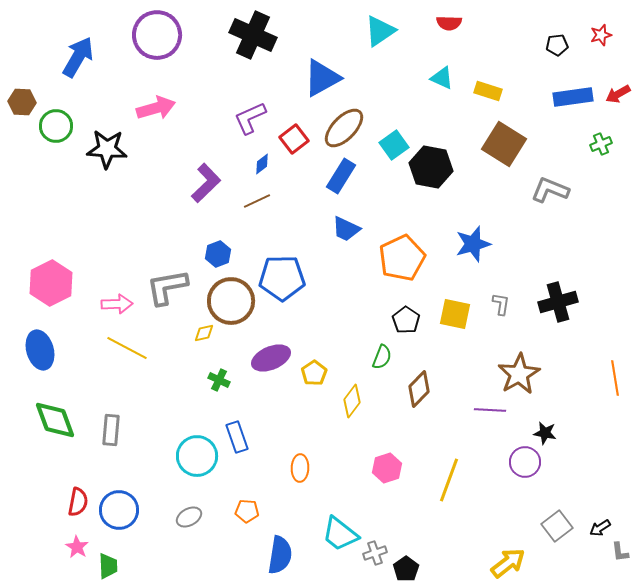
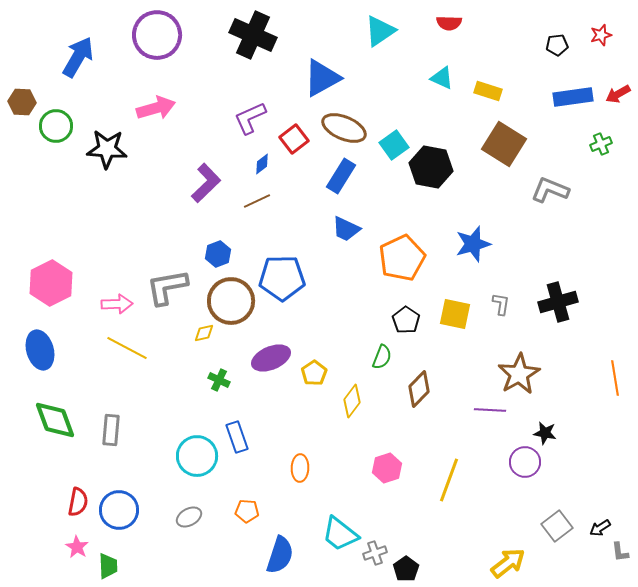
brown ellipse at (344, 128): rotated 69 degrees clockwise
blue semicircle at (280, 555): rotated 9 degrees clockwise
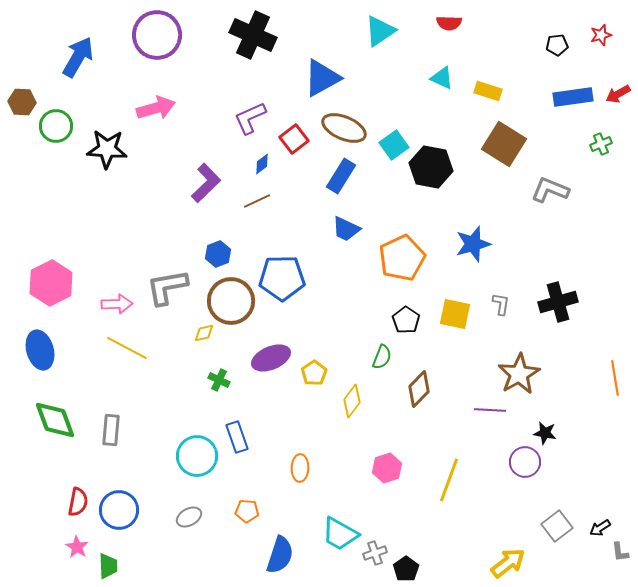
cyan trapezoid at (340, 534): rotated 9 degrees counterclockwise
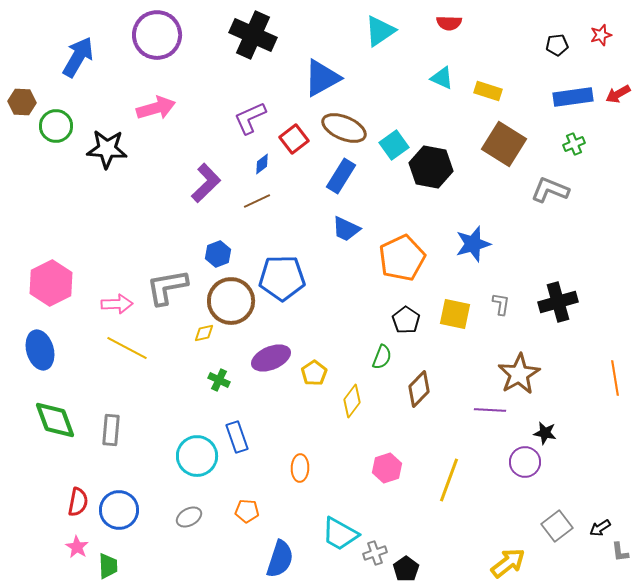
green cross at (601, 144): moved 27 px left
blue semicircle at (280, 555): moved 4 px down
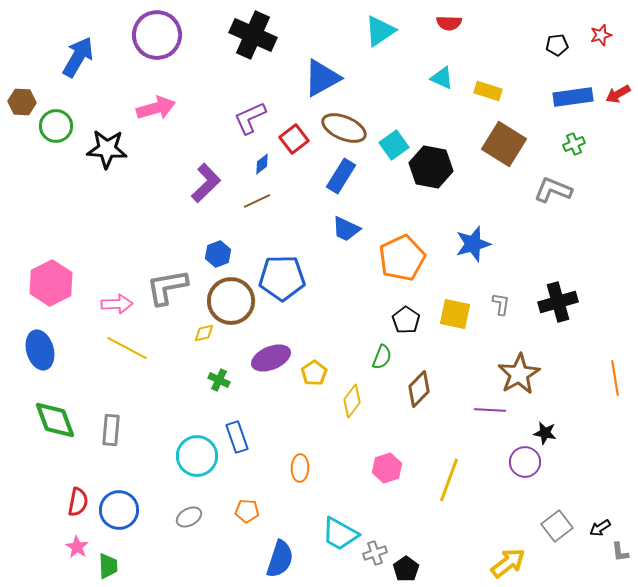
gray L-shape at (550, 190): moved 3 px right
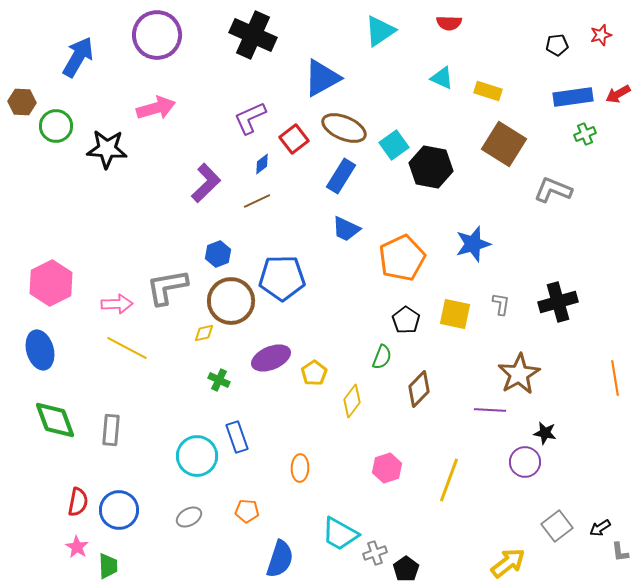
green cross at (574, 144): moved 11 px right, 10 px up
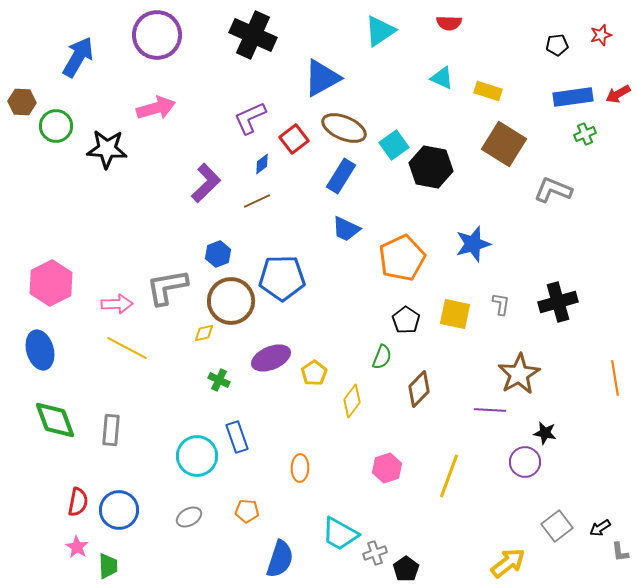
yellow line at (449, 480): moved 4 px up
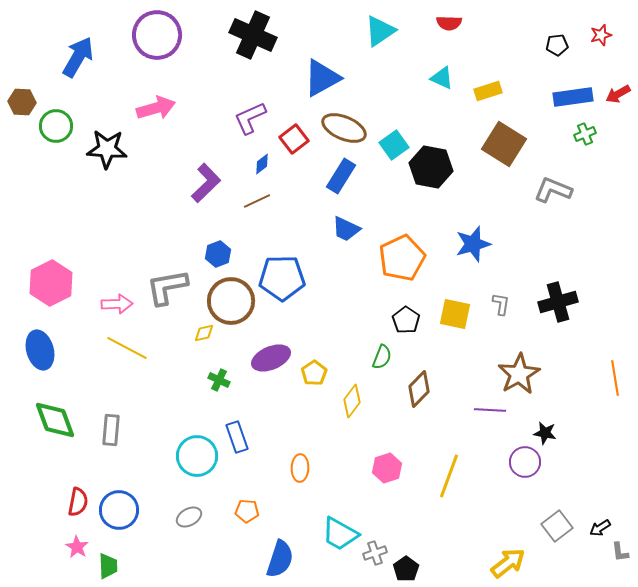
yellow rectangle at (488, 91): rotated 36 degrees counterclockwise
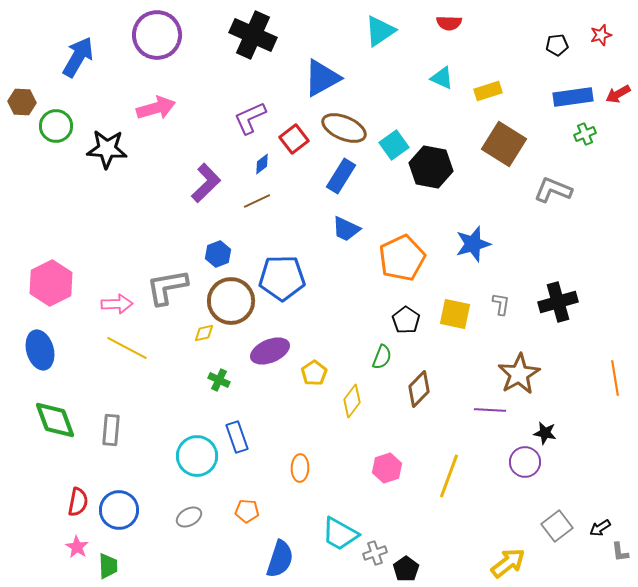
purple ellipse at (271, 358): moved 1 px left, 7 px up
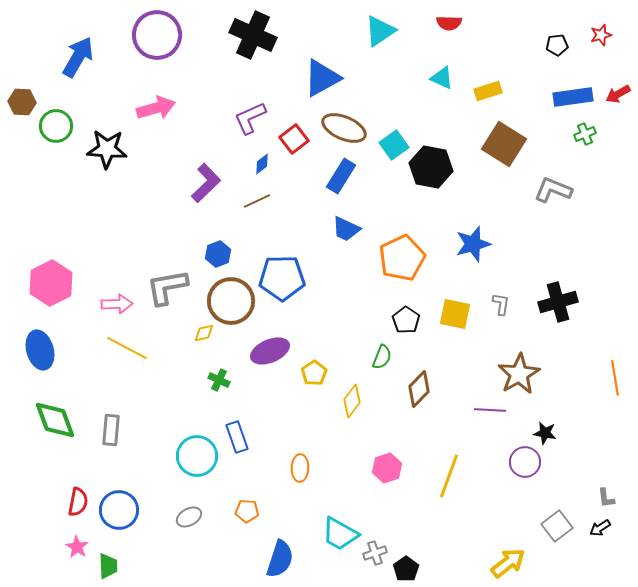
gray L-shape at (620, 552): moved 14 px left, 54 px up
